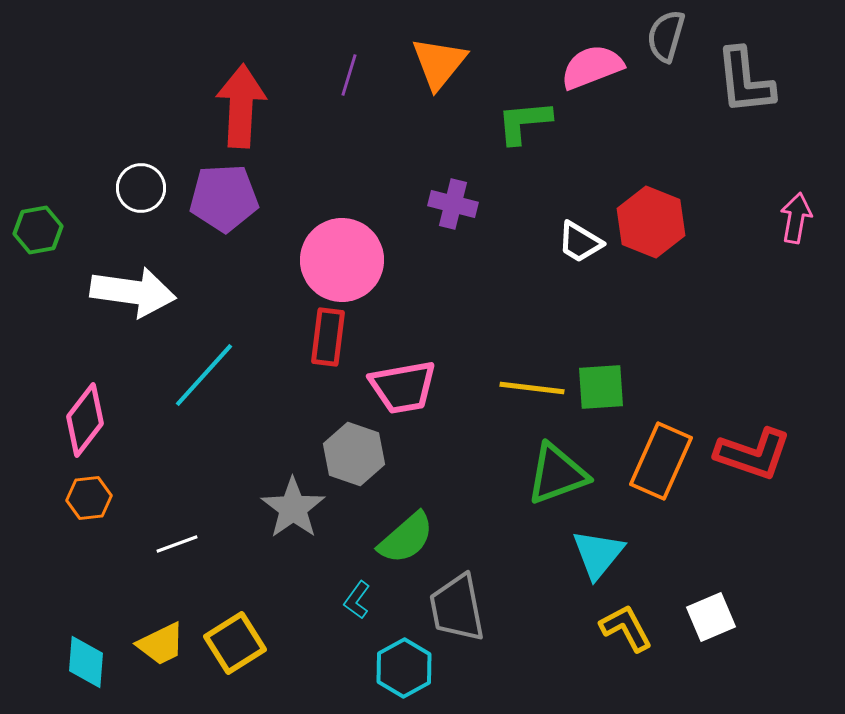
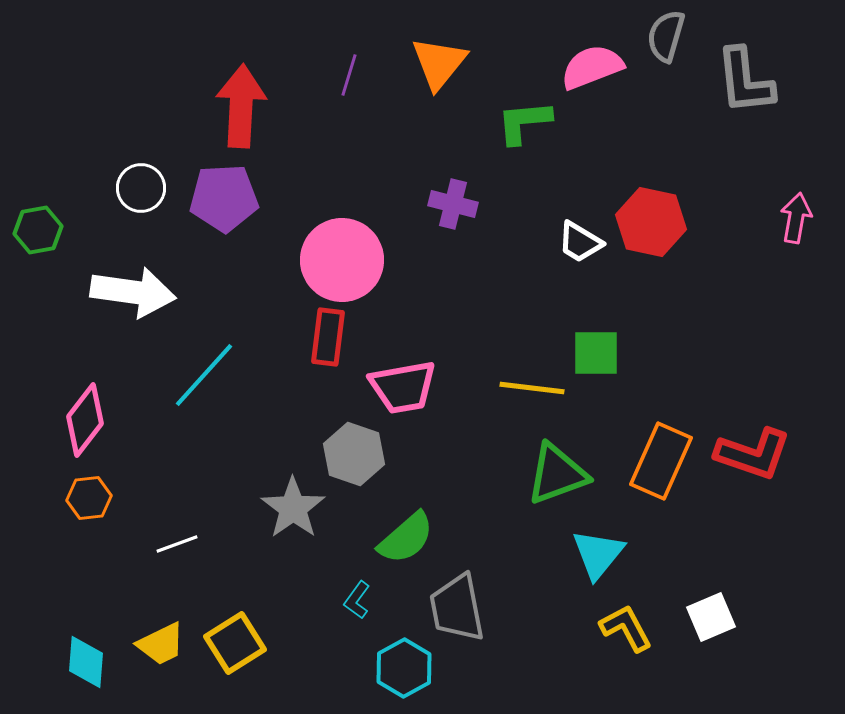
red hexagon: rotated 10 degrees counterclockwise
green square: moved 5 px left, 34 px up; rotated 4 degrees clockwise
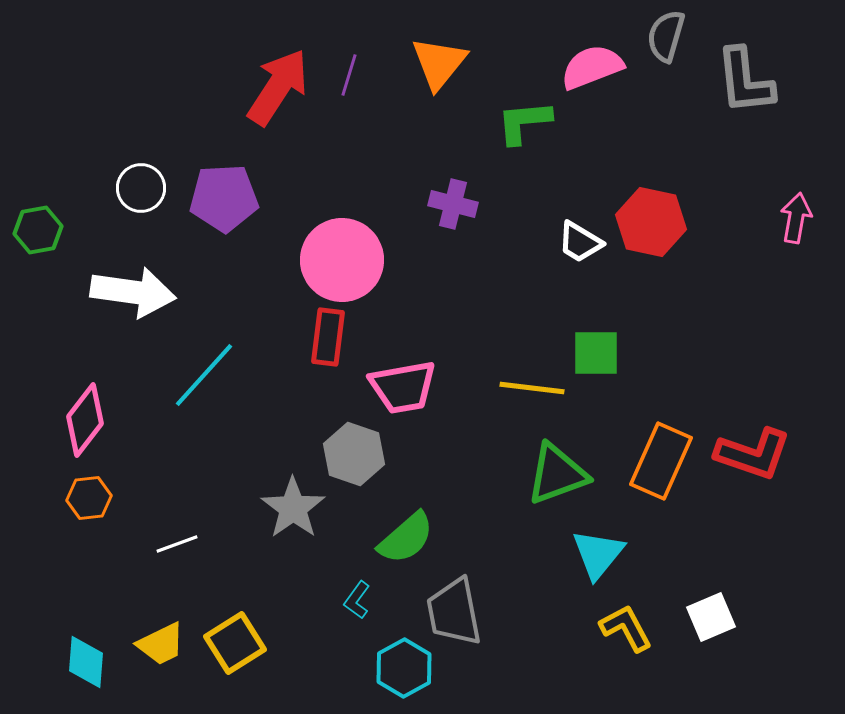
red arrow: moved 37 px right, 19 px up; rotated 30 degrees clockwise
gray trapezoid: moved 3 px left, 4 px down
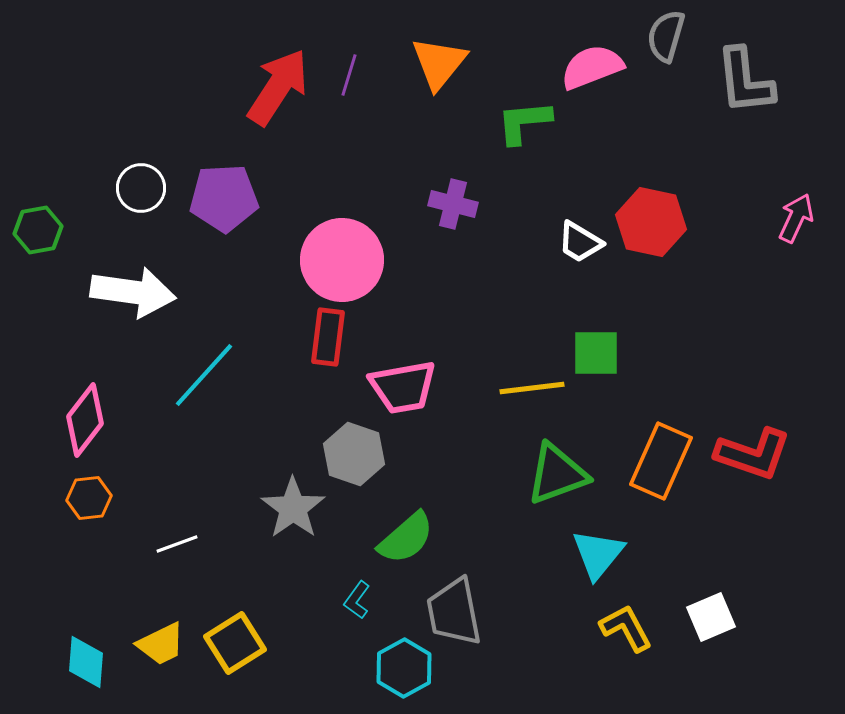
pink arrow: rotated 15 degrees clockwise
yellow line: rotated 14 degrees counterclockwise
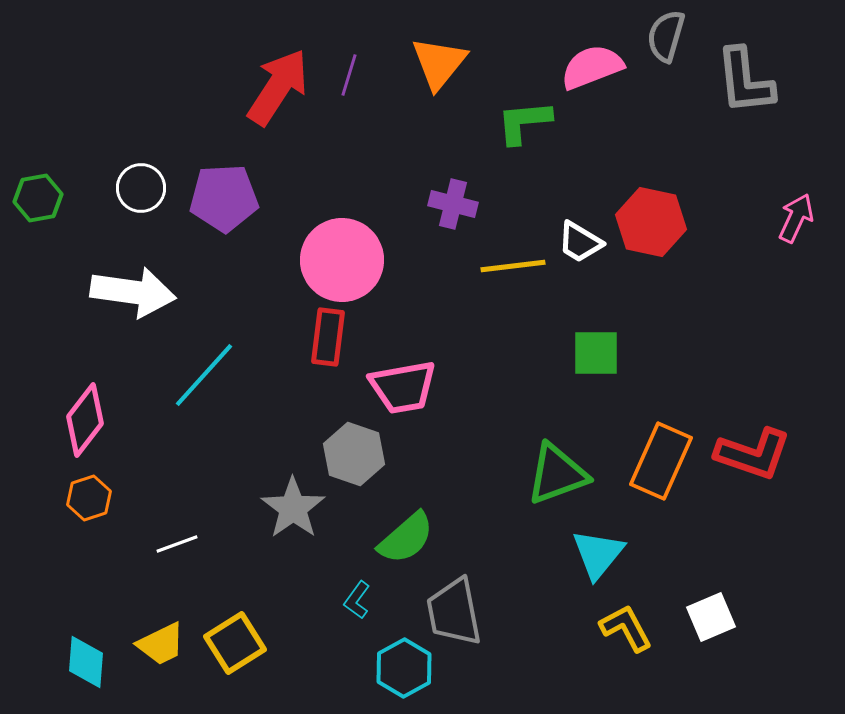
green hexagon: moved 32 px up
yellow line: moved 19 px left, 122 px up
orange hexagon: rotated 12 degrees counterclockwise
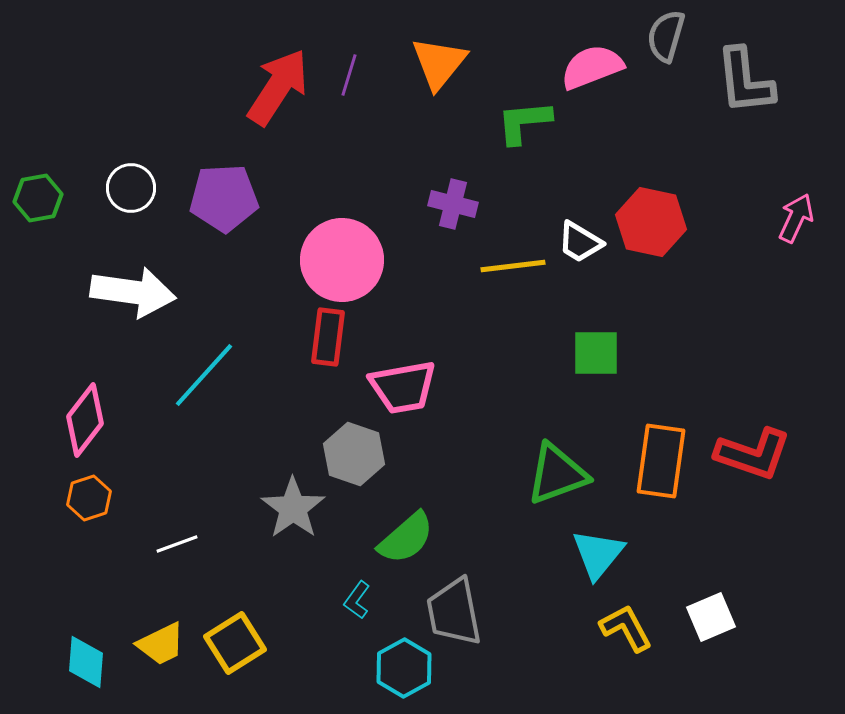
white circle: moved 10 px left
orange rectangle: rotated 16 degrees counterclockwise
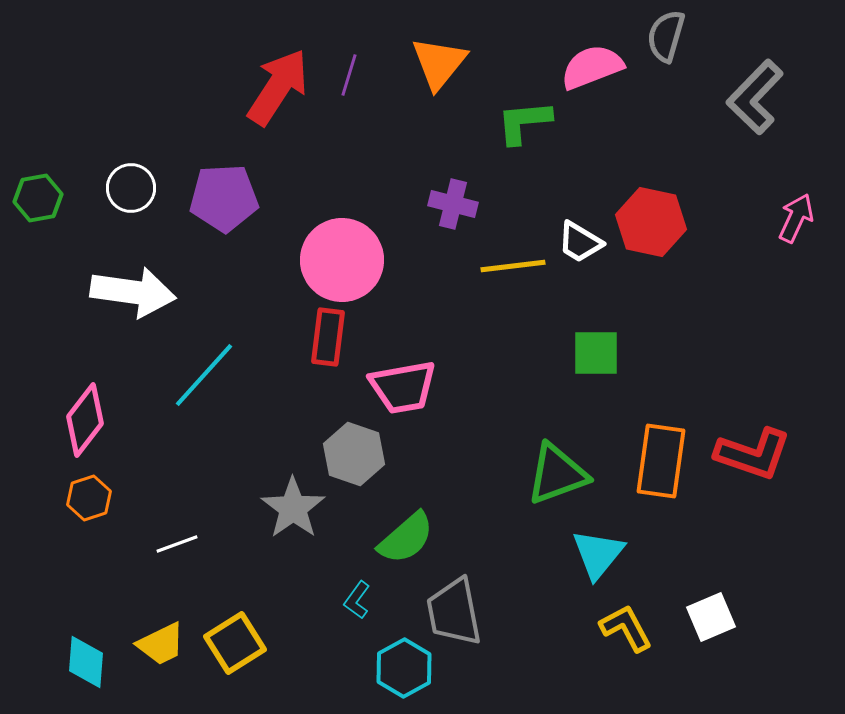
gray L-shape: moved 10 px right, 16 px down; rotated 50 degrees clockwise
